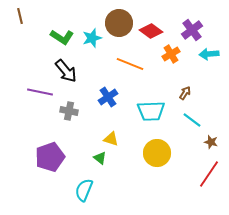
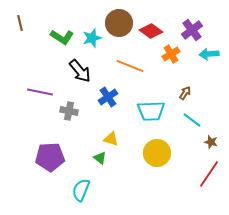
brown line: moved 7 px down
orange line: moved 2 px down
black arrow: moved 14 px right
purple pentagon: rotated 16 degrees clockwise
cyan semicircle: moved 3 px left
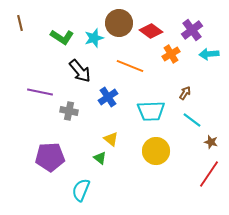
cyan star: moved 2 px right
yellow triangle: rotated 21 degrees clockwise
yellow circle: moved 1 px left, 2 px up
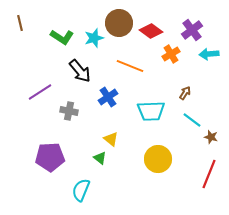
purple line: rotated 45 degrees counterclockwise
brown star: moved 5 px up
yellow circle: moved 2 px right, 8 px down
red line: rotated 12 degrees counterclockwise
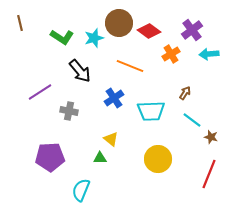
red diamond: moved 2 px left
blue cross: moved 6 px right, 1 px down
green triangle: rotated 40 degrees counterclockwise
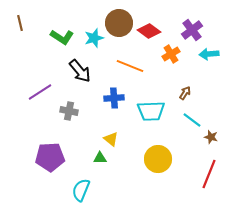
blue cross: rotated 30 degrees clockwise
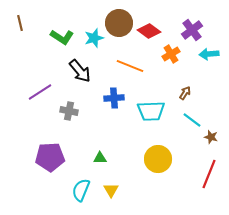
yellow triangle: moved 51 px down; rotated 21 degrees clockwise
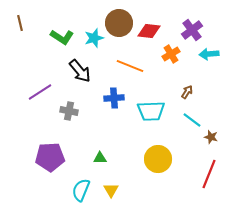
red diamond: rotated 30 degrees counterclockwise
brown arrow: moved 2 px right, 1 px up
